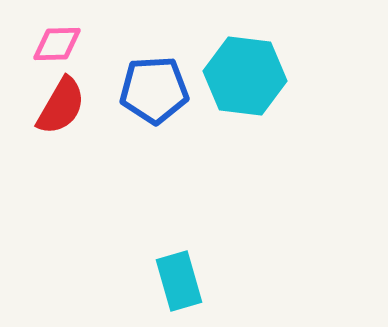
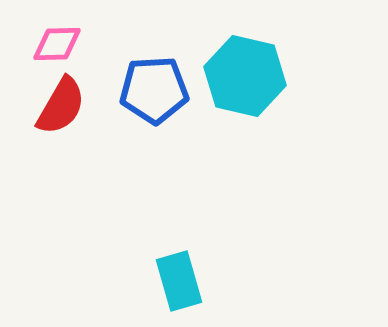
cyan hexagon: rotated 6 degrees clockwise
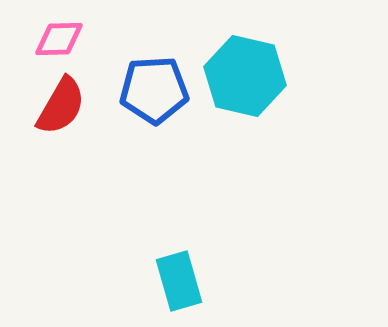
pink diamond: moved 2 px right, 5 px up
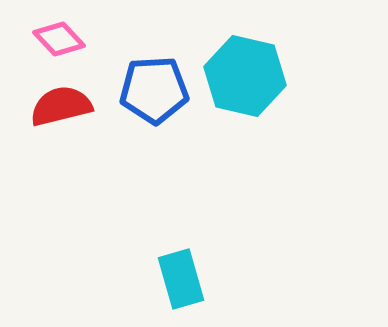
pink diamond: rotated 48 degrees clockwise
red semicircle: rotated 134 degrees counterclockwise
cyan rectangle: moved 2 px right, 2 px up
